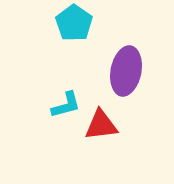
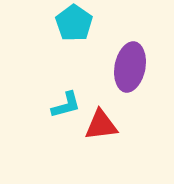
purple ellipse: moved 4 px right, 4 px up
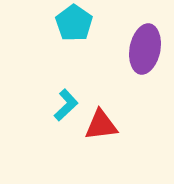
purple ellipse: moved 15 px right, 18 px up
cyan L-shape: rotated 28 degrees counterclockwise
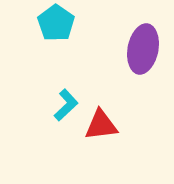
cyan pentagon: moved 18 px left
purple ellipse: moved 2 px left
